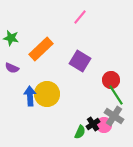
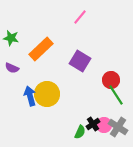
blue arrow: rotated 12 degrees counterclockwise
gray cross: moved 4 px right, 11 px down
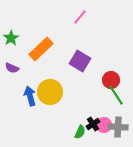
green star: rotated 28 degrees clockwise
yellow circle: moved 3 px right, 2 px up
gray cross: rotated 30 degrees counterclockwise
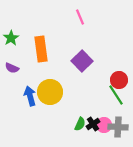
pink line: rotated 63 degrees counterclockwise
orange rectangle: rotated 55 degrees counterclockwise
purple square: moved 2 px right; rotated 15 degrees clockwise
red circle: moved 8 px right
green semicircle: moved 8 px up
